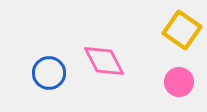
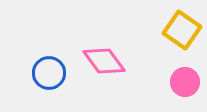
pink diamond: rotated 9 degrees counterclockwise
pink circle: moved 6 px right
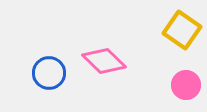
pink diamond: rotated 9 degrees counterclockwise
pink circle: moved 1 px right, 3 px down
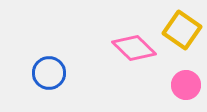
pink diamond: moved 30 px right, 13 px up
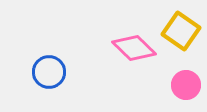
yellow square: moved 1 px left, 1 px down
blue circle: moved 1 px up
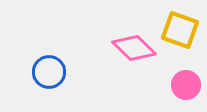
yellow square: moved 1 px left, 1 px up; rotated 15 degrees counterclockwise
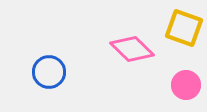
yellow square: moved 4 px right, 2 px up
pink diamond: moved 2 px left, 1 px down
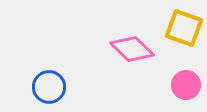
blue circle: moved 15 px down
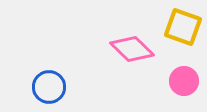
yellow square: moved 1 px left, 1 px up
pink circle: moved 2 px left, 4 px up
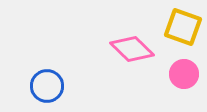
pink circle: moved 7 px up
blue circle: moved 2 px left, 1 px up
